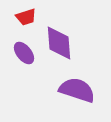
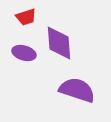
purple ellipse: rotated 35 degrees counterclockwise
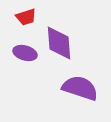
purple ellipse: moved 1 px right
purple semicircle: moved 3 px right, 2 px up
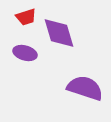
purple diamond: moved 10 px up; rotated 12 degrees counterclockwise
purple semicircle: moved 5 px right
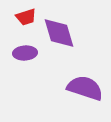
purple ellipse: rotated 20 degrees counterclockwise
